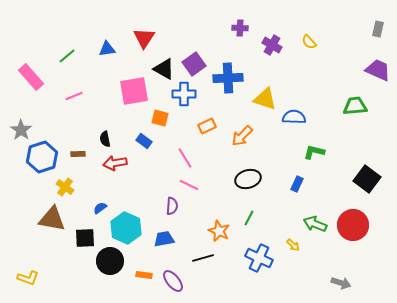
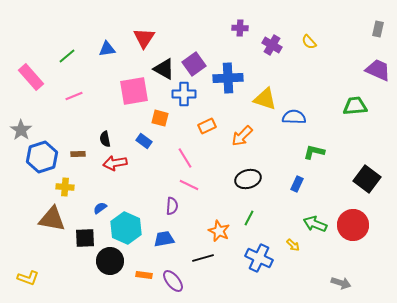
yellow cross at (65, 187): rotated 30 degrees counterclockwise
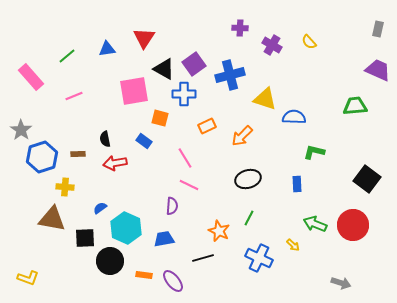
blue cross at (228, 78): moved 2 px right, 3 px up; rotated 12 degrees counterclockwise
blue rectangle at (297, 184): rotated 28 degrees counterclockwise
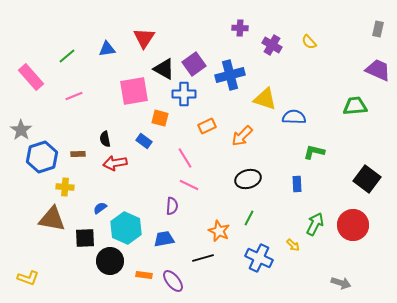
green arrow at (315, 224): rotated 95 degrees clockwise
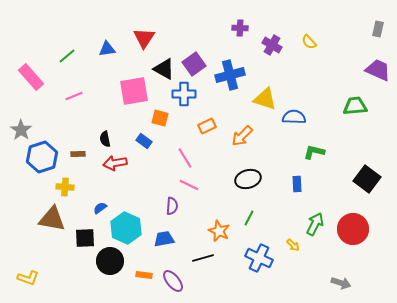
red circle at (353, 225): moved 4 px down
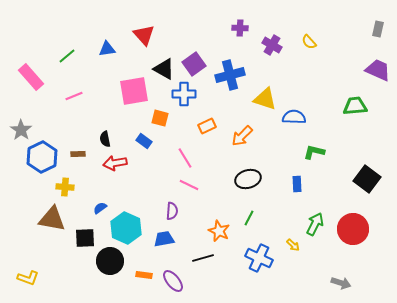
red triangle at (144, 38): moved 3 px up; rotated 15 degrees counterclockwise
blue hexagon at (42, 157): rotated 8 degrees counterclockwise
purple semicircle at (172, 206): moved 5 px down
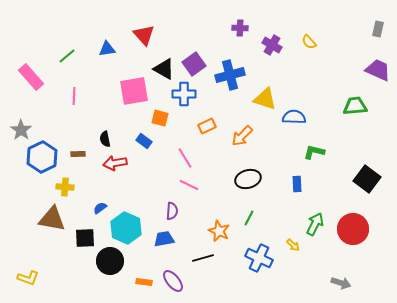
pink line at (74, 96): rotated 66 degrees counterclockwise
orange rectangle at (144, 275): moved 7 px down
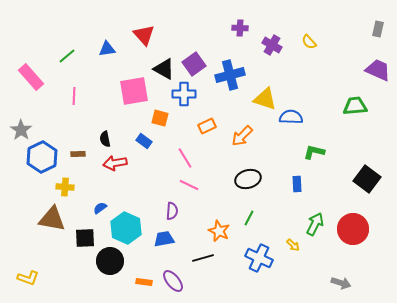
blue semicircle at (294, 117): moved 3 px left
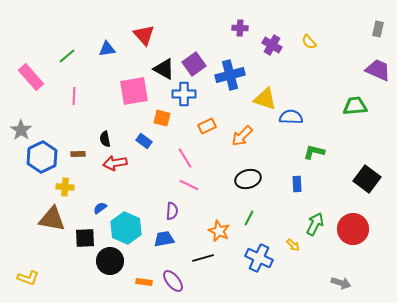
orange square at (160, 118): moved 2 px right
